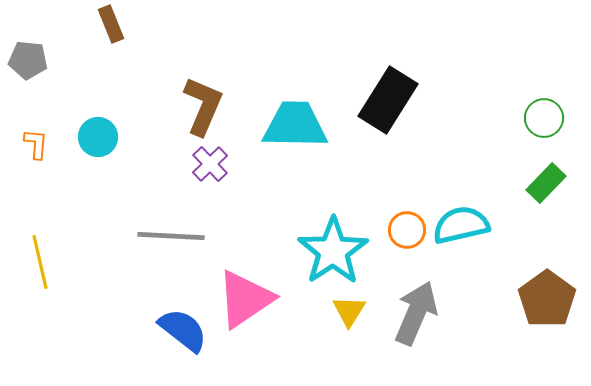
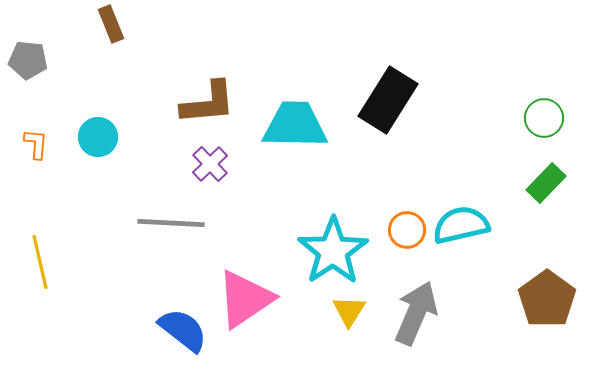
brown L-shape: moved 5 px right, 3 px up; rotated 62 degrees clockwise
gray line: moved 13 px up
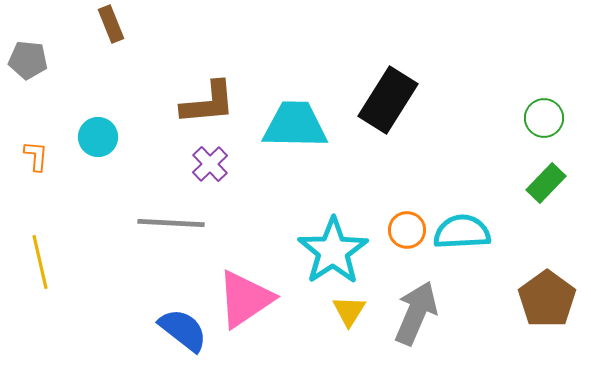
orange L-shape: moved 12 px down
cyan semicircle: moved 1 px right, 7 px down; rotated 10 degrees clockwise
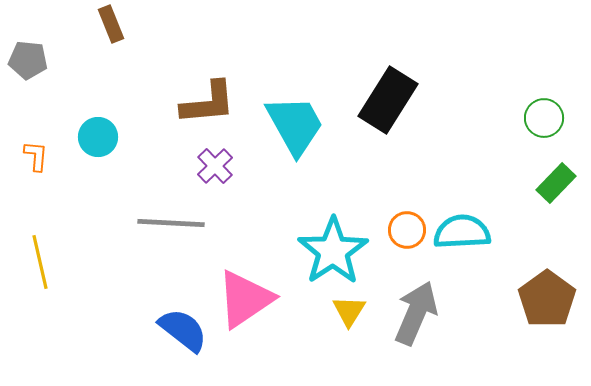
cyan trapezoid: rotated 60 degrees clockwise
purple cross: moved 5 px right, 2 px down
green rectangle: moved 10 px right
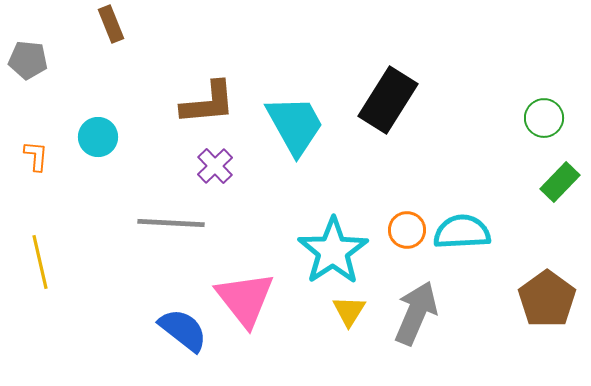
green rectangle: moved 4 px right, 1 px up
pink triangle: rotated 34 degrees counterclockwise
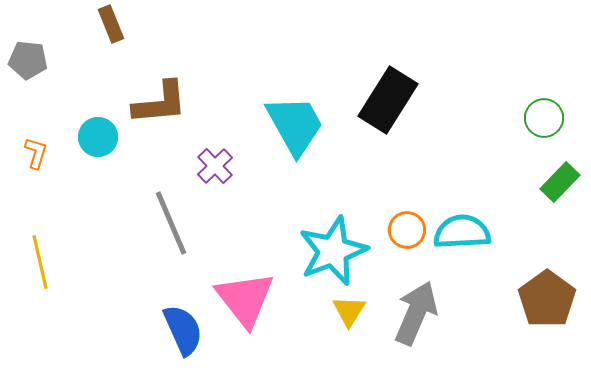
brown L-shape: moved 48 px left
orange L-shape: moved 3 px up; rotated 12 degrees clockwise
gray line: rotated 64 degrees clockwise
cyan star: rotated 12 degrees clockwise
blue semicircle: rotated 28 degrees clockwise
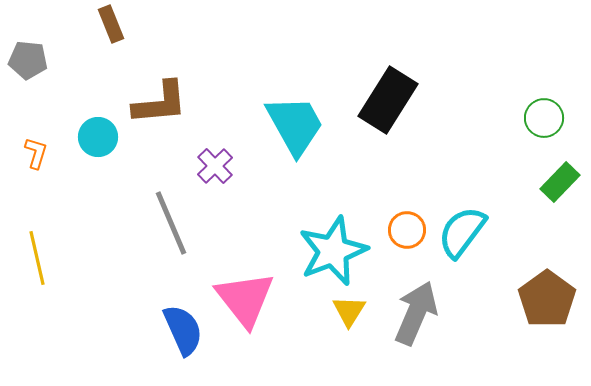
cyan semicircle: rotated 50 degrees counterclockwise
yellow line: moved 3 px left, 4 px up
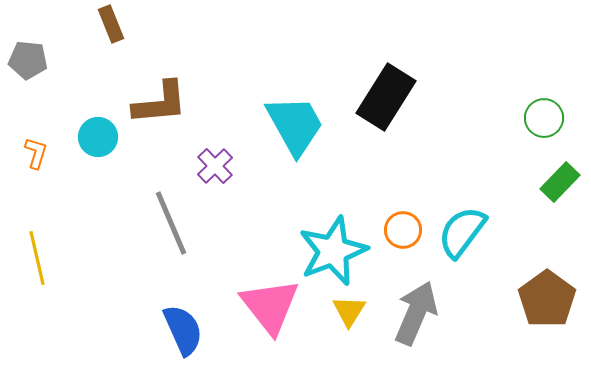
black rectangle: moved 2 px left, 3 px up
orange circle: moved 4 px left
pink triangle: moved 25 px right, 7 px down
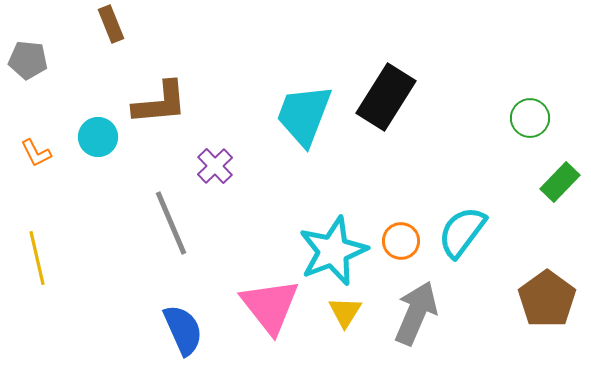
green circle: moved 14 px left
cyan trapezoid: moved 9 px right, 10 px up; rotated 130 degrees counterclockwise
orange L-shape: rotated 136 degrees clockwise
orange circle: moved 2 px left, 11 px down
yellow triangle: moved 4 px left, 1 px down
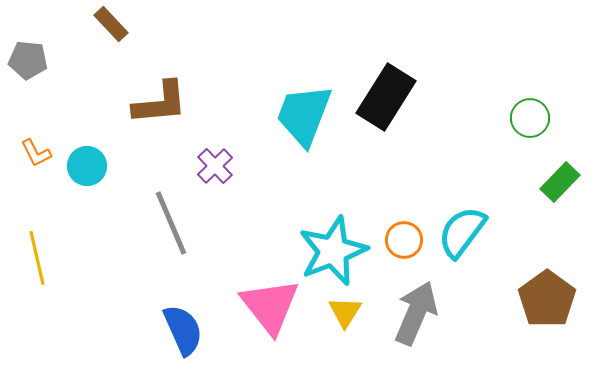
brown rectangle: rotated 21 degrees counterclockwise
cyan circle: moved 11 px left, 29 px down
orange circle: moved 3 px right, 1 px up
